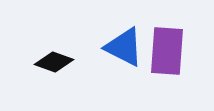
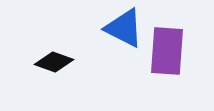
blue triangle: moved 19 px up
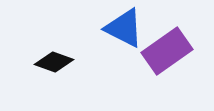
purple rectangle: rotated 51 degrees clockwise
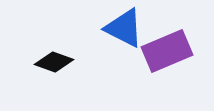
purple rectangle: rotated 12 degrees clockwise
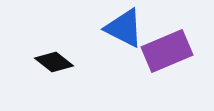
black diamond: rotated 18 degrees clockwise
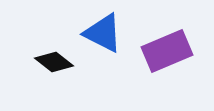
blue triangle: moved 21 px left, 5 px down
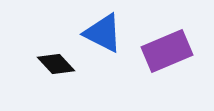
black diamond: moved 2 px right, 2 px down; rotated 9 degrees clockwise
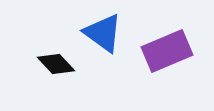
blue triangle: rotated 9 degrees clockwise
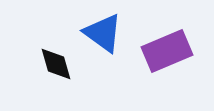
black diamond: rotated 27 degrees clockwise
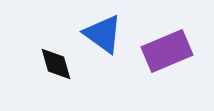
blue triangle: moved 1 px down
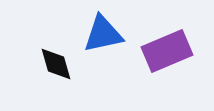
blue triangle: rotated 48 degrees counterclockwise
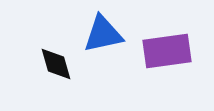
purple rectangle: rotated 15 degrees clockwise
